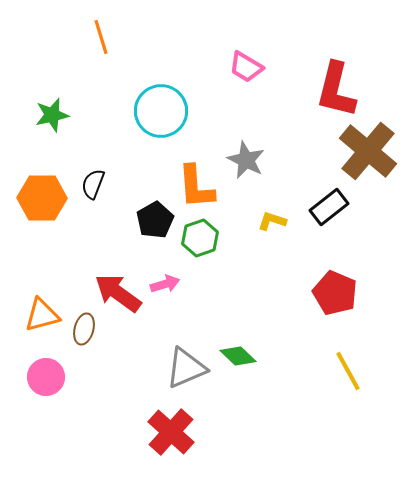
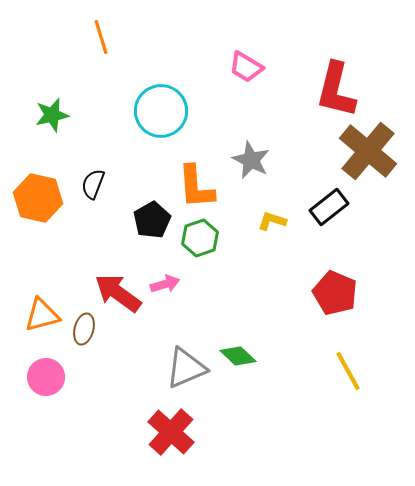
gray star: moved 5 px right
orange hexagon: moved 4 px left; rotated 12 degrees clockwise
black pentagon: moved 3 px left
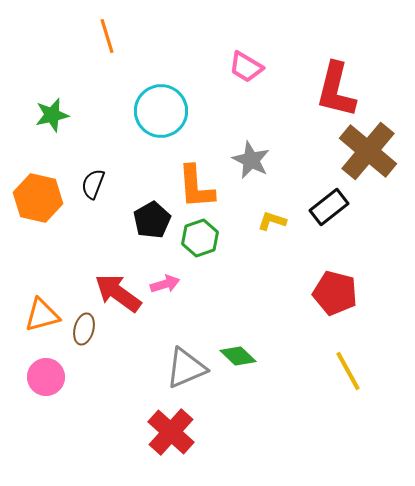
orange line: moved 6 px right, 1 px up
red pentagon: rotated 9 degrees counterclockwise
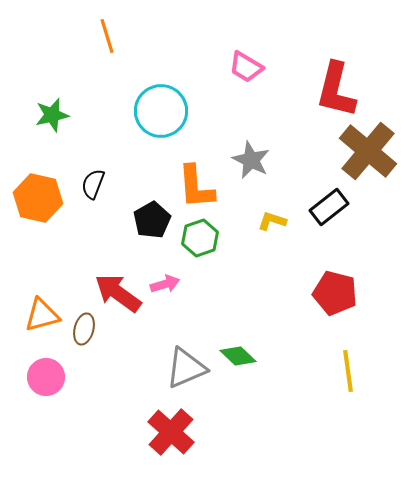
yellow line: rotated 21 degrees clockwise
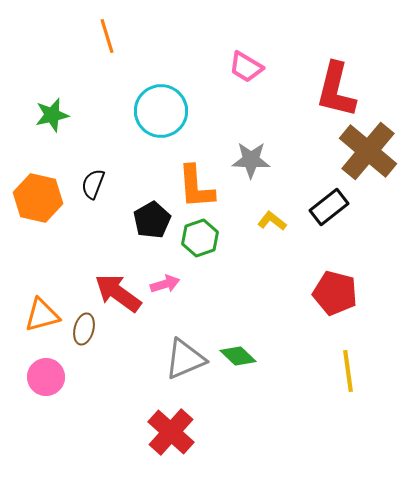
gray star: rotated 24 degrees counterclockwise
yellow L-shape: rotated 20 degrees clockwise
gray triangle: moved 1 px left, 9 px up
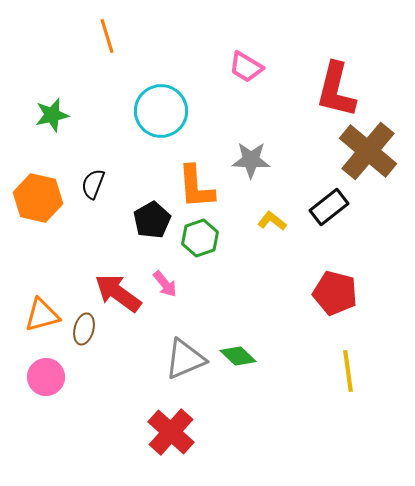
pink arrow: rotated 68 degrees clockwise
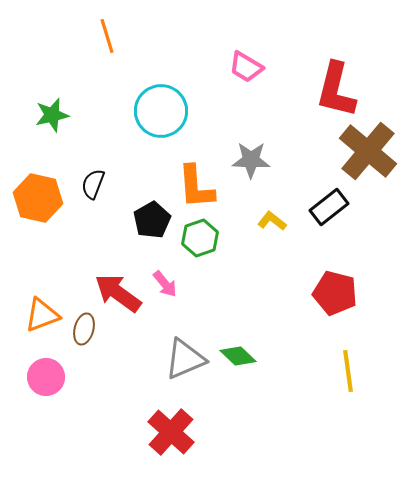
orange triangle: rotated 6 degrees counterclockwise
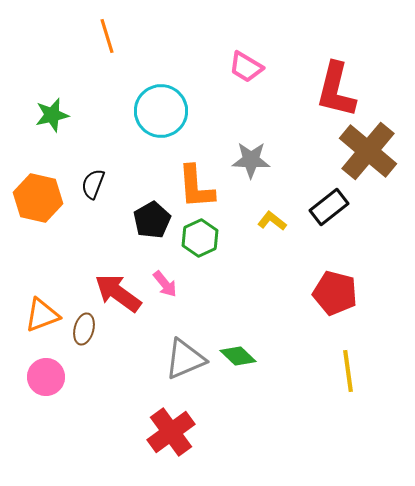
green hexagon: rotated 6 degrees counterclockwise
red cross: rotated 12 degrees clockwise
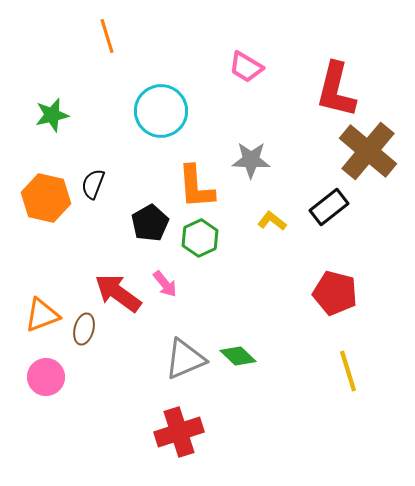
orange hexagon: moved 8 px right
black pentagon: moved 2 px left, 3 px down
yellow line: rotated 9 degrees counterclockwise
red cross: moved 8 px right; rotated 18 degrees clockwise
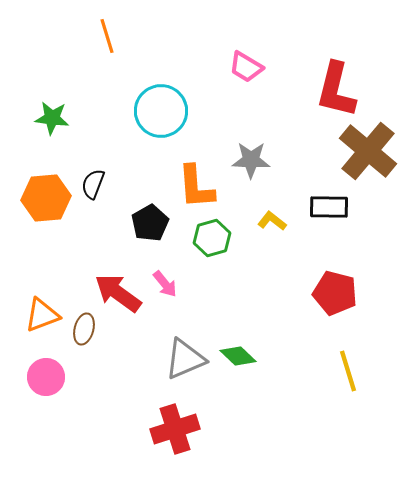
green star: moved 3 px down; rotated 20 degrees clockwise
orange hexagon: rotated 18 degrees counterclockwise
black rectangle: rotated 39 degrees clockwise
green hexagon: moved 12 px right; rotated 9 degrees clockwise
red cross: moved 4 px left, 3 px up
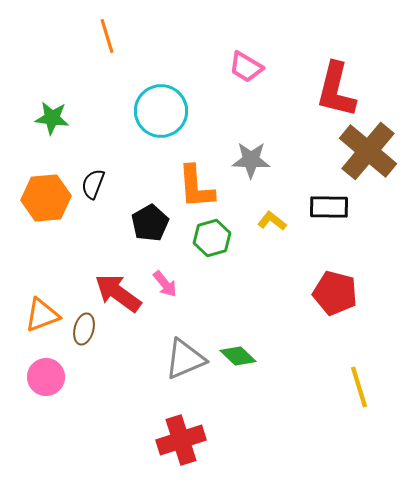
yellow line: moved 11 px right, 16 px down
red cross: moved 6 px right, 11 px down
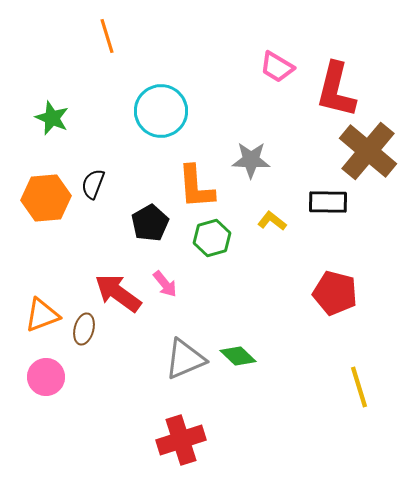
pink trapezoid: moved 31 px right
green star: rotated 16 degrees clockwise
black rectangle: moved 1 px left, 5 px up
